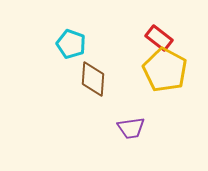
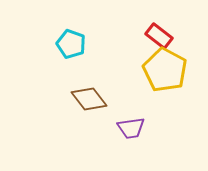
red rectangle: moved 2 px up
brown diamond: moved 4 px left, 20 px down; rotated 42 degrees counterclockwise
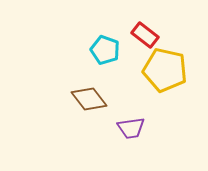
red rectangle: moved 14 px left, 1 px up
cyan pentagon: moved 34 px right, 6 px down
yellow pentagon: rotated 15 degrees counterclockwise
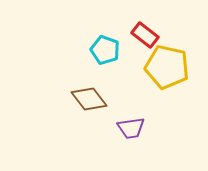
yellow pentagon: moved 2 px right, 3 px up
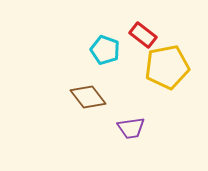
red rectangle: moved 2 px left
yellow pentagon: rotated 24 degrees counterclockwise
brown diamond: moved 1 px left, 2 px up
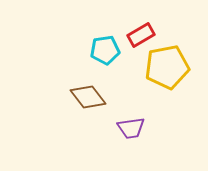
red rectangle: moved 2 px left; rotated 68 degrees counterclockwise
cyan pentagon: rotated 28 degrees counterclockwise
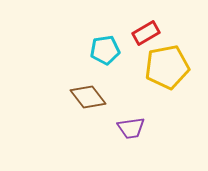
red rectangle: moved 5 px right, 2 px up
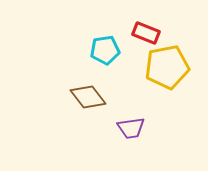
red rectangle: rotated 52 degrees clockwise
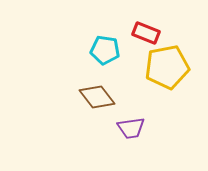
cyan pentagon: rotated 16 degrees clockwise
brown diamond: moved 9 px right
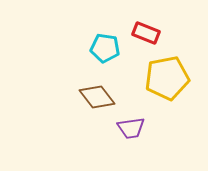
cyan pentagon: moved 2 px up
yellow pentagon: moved 11 px down
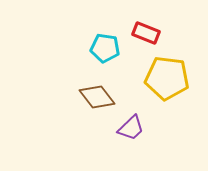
yellow pentagon: rotated 18 degrees clockwise
purple trapezoid: rotated 36 degrees counterclockwise
